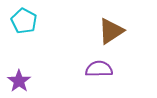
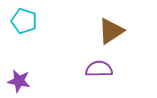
cyan pentagon: rotated 10 degrees counterclockwise
purple star: rotated 25 degrees counterclockwise
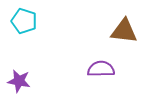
brown triangle: moved 13 px right; rotated 40 degrees clockwise
purple semicircle: moved 2 px right
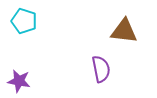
purple semicircle: rotated 80 degrees clockwise
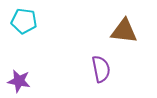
cyan pentagon: rotated 10 degrees counterclockwise
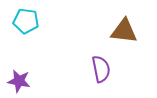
cyan pentagon: moved 2 px right
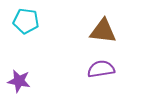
brown triangle: moved 21 px left
purple semicircle: rotated 88 degrees counterclockwise
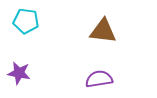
purple semicircle: moved 2 px left, 10 px down
purple star: moved 8 px up
